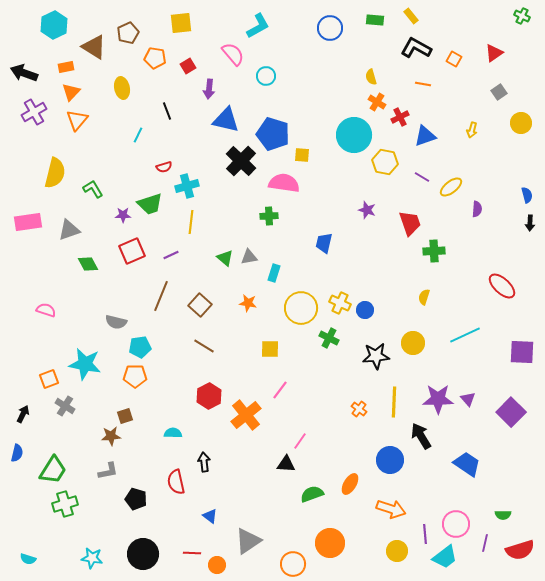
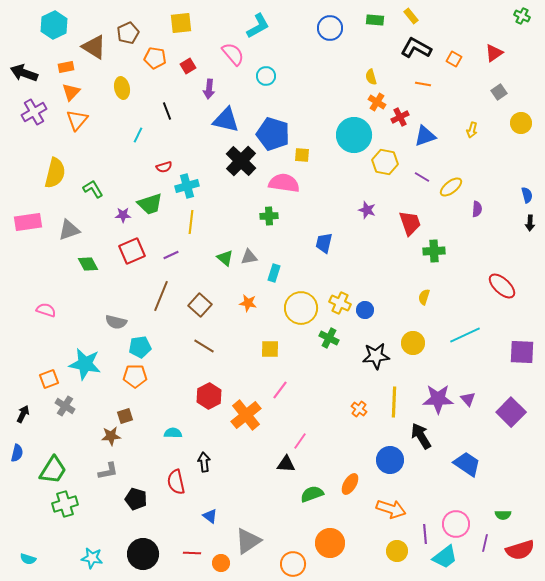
orange circle at (217, 565): moved 4 px right, 2 px up
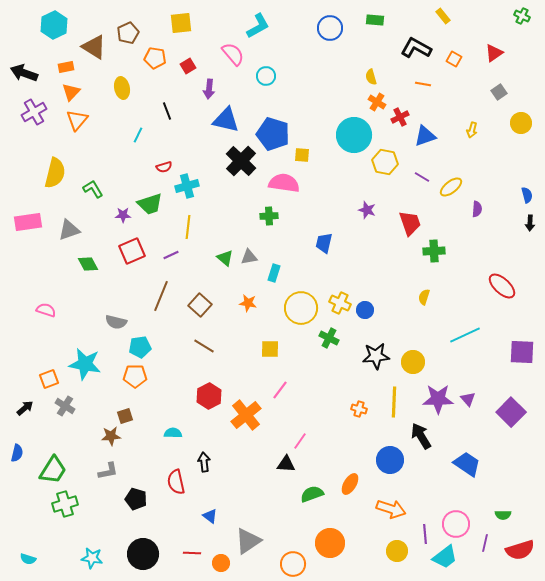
yellow rectangle at (411, 16): moved 32 px right
yellow line at (191, 222): moved 3 px left, 5 px down
yellow circle at (413, 343): moved 19 px down
orange cross at (359, 409): rotated 21 degrees counterclockwise
black arrow at (23, 414): moved 2 px right, 6 px up; rotated 24 degrees clockwise
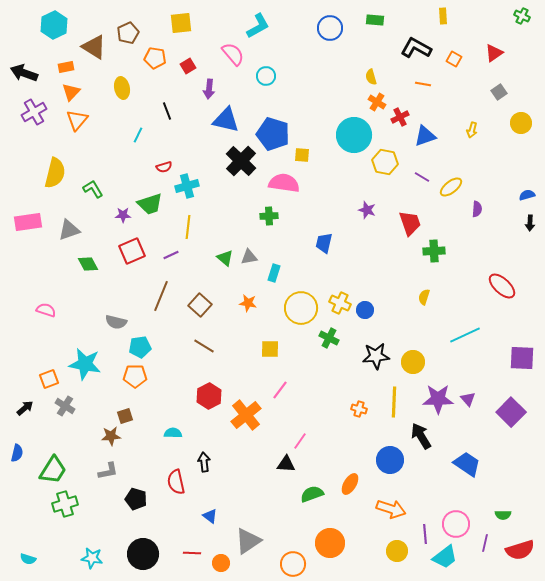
yellow rectangle at (443, 16): rotated 35 degrees clockwise
blue semicircle at (527, 195): rotated 91 degrees counterclockwise
purple square at (522, 352): moved 6 px down
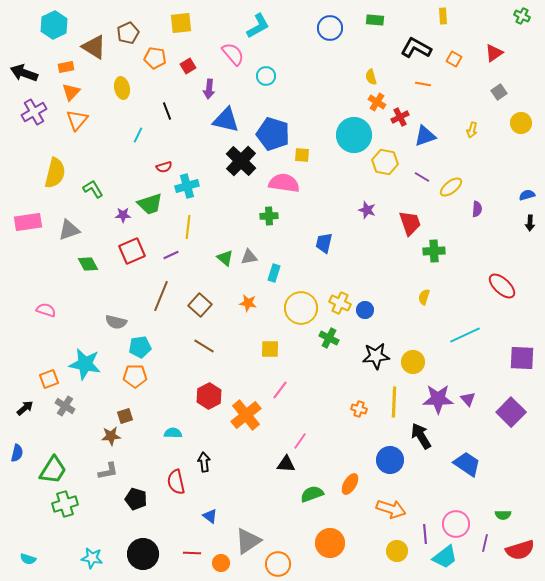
orange circle at (293, 564): moved 15 px left
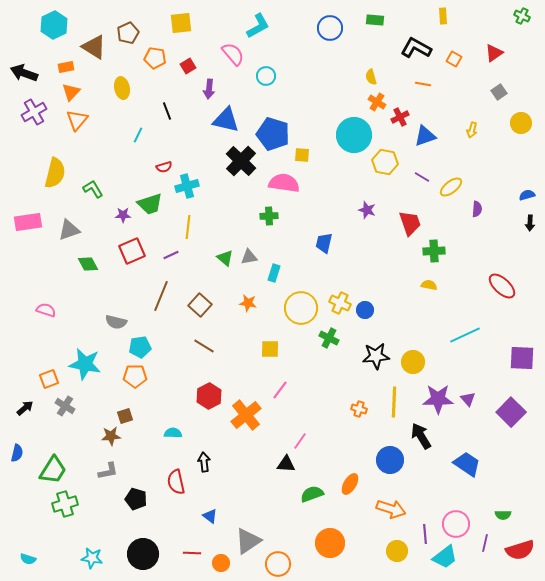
yellow semicircle at (424, 297): moved 5 px right, 12 px up; rotated 84 degrees clockwise
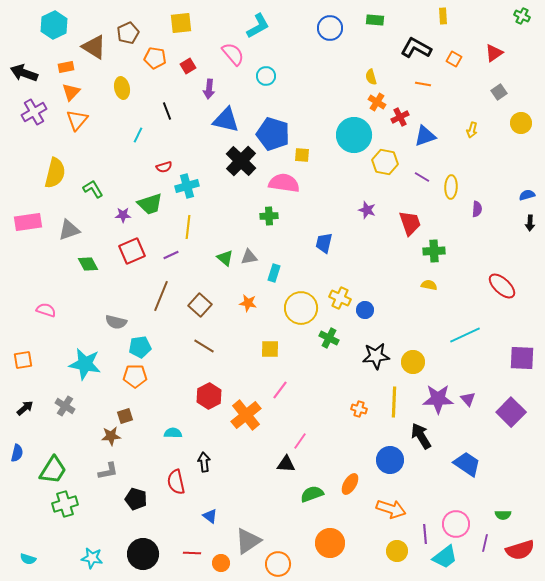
yellow ellipse at (451, 187): rotated 50 degrees counterclockwise
yellow cross at (340, 303): moved 5 px up
orange square at (49, 379): moved 26 px left, 19 px up; rotated 12 degrees clockwise
